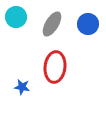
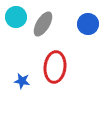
gray ellipse: moved 9 px left
blue star: moved 6 px up
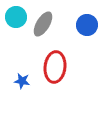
blue circle: moved 1 px left, 1 px down
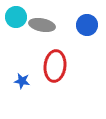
gray ellipse: moved 1 px left, 1 px down; rotated 70 degrees clockwise
red ellipse: moved 1 px up
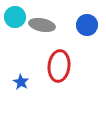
cyan circle: moved 1 px left
red ellipse: moved 4 px right
blue star: moved 1 px left, 1 px down; rotated 21 degrees clockwise
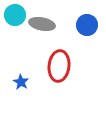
cyan circle: moved 2 px up
gray ellipse: moved 1 px up
